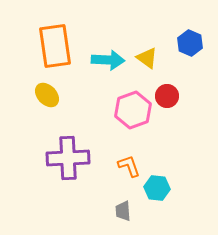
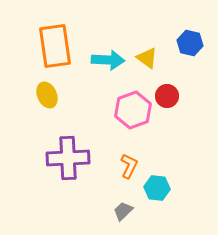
blue hexagon: rotated 10 degrees counterclockwise
yellow ellipse: rotated 20 degrees clockwise
orange L-shape: rotated 45 degrees clockwise
gray trapezoid: rotated 50 degrees clockwise
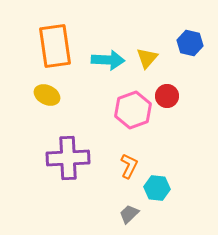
yellow triangle: rotated 35 degrees clockwise
yellow ellipse: rotated 40 degrees counterclockwise
gray trapezoid: moved 6 px right, 3 px down
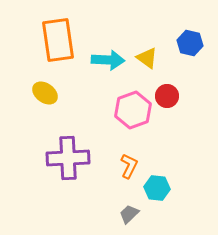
orange rectangle: moved 3 px right, 6 px up
yellow triangle: rotated 35 degrees counterclockwise
yellow ellipse: moved 2 px left, 2 px up; rotated 10 degrees clockwise
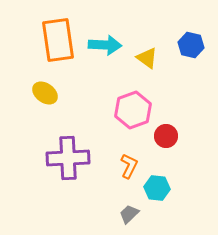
blue hexagon: moved 1 px right, 2 px down
cyan arrow: moved 3 px left, 15 px up
red circle: moved 1 px left, 40 px down
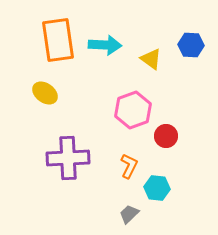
blue hexagon: rotated 10 degrees counterclockwise
yellow triangle: moved 4 px right, 1 px down
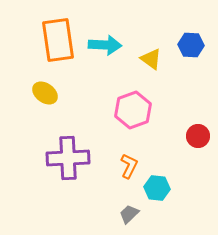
red circle: moved 32 px right
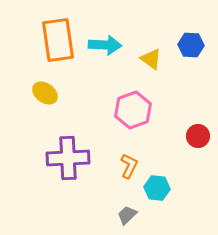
gray trapezoid: moved 2 px left, 1 px down
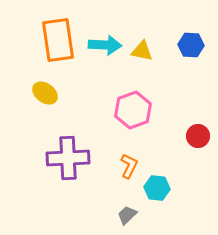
yellow triangle: moved 9 px left, 8 px up; rotated 25 degrees counterclockwise
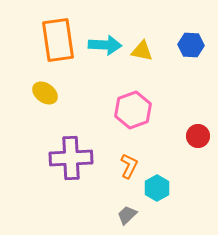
purple cross: moved 3 px right
cyan hexagon: rotated 25 degrees clockwise
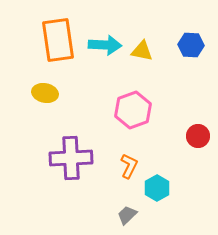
yellow ellipse: rotated 25 degrees counterclockwise
